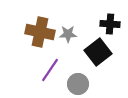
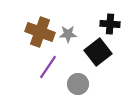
brown cross: rotated 8 degrees clockwise
purple line: moved 2 px left, 3 px up
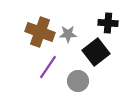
black cross: moved 2 px left, 1 px up
black square: moved 2 px left
gray circle: moved 3 px up
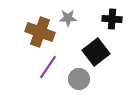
black cross: moved 4 px right, 4 px up
gray star: moved 16 px up
gray circle: moved 1 px right, 2 px up
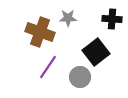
gray circle: moved 1 px right, 2 px up
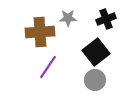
black cross: moved 6 px left; rotated 24 degrees counterclockwise
brown cross: rotated 24 degrees counterclockwise
gray circle: moved 15 px right, 3 px down
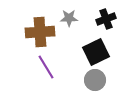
gray star: moved 1 px right
black square: rotated 12 degrees clockwise
purple line: moved 2 px left; rotated 65 degrees counterclockwise
